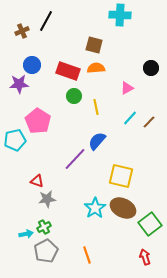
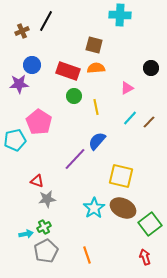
pink pentagon: moved 1 px right, 1 px down
cyan star: moved 1 px left
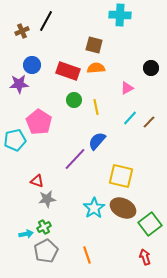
green circle: moved 4 px down
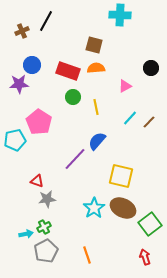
pink triangle: moved 2 px left, 2 px up
green circle: moved 1 px left, 3 px up
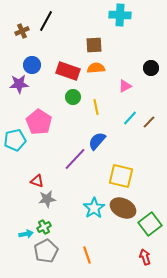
brown square: rotated 18 degrees counterclockwise
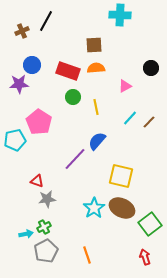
brown ellipse: moved 1 px left
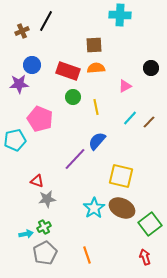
pink pentagon: moved 1 px right, 3 px up; rotated 10 degrees counterclockwise
gray pentagon: moved 1 px left, 2 px down
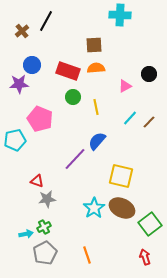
brown cross: rotated 16 degrees counterclockwise
black circle: moved 2 px left, 6 px down
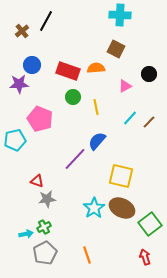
brown square: moved 22 px right, 4 px down; rotated 30 degrees clockwise
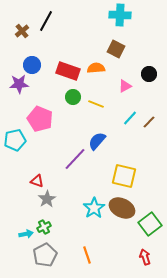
yellow line: moved 3 px up; rotated 56 degrees counterclockwise
yellow square: moved 3 px right
gray star: rotated 24 degrees counterclockwise
gray pentagon: moved 2 px down
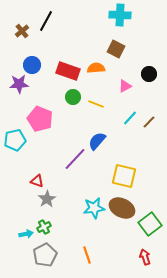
cyan star: rotated 25 degrees clockwise
